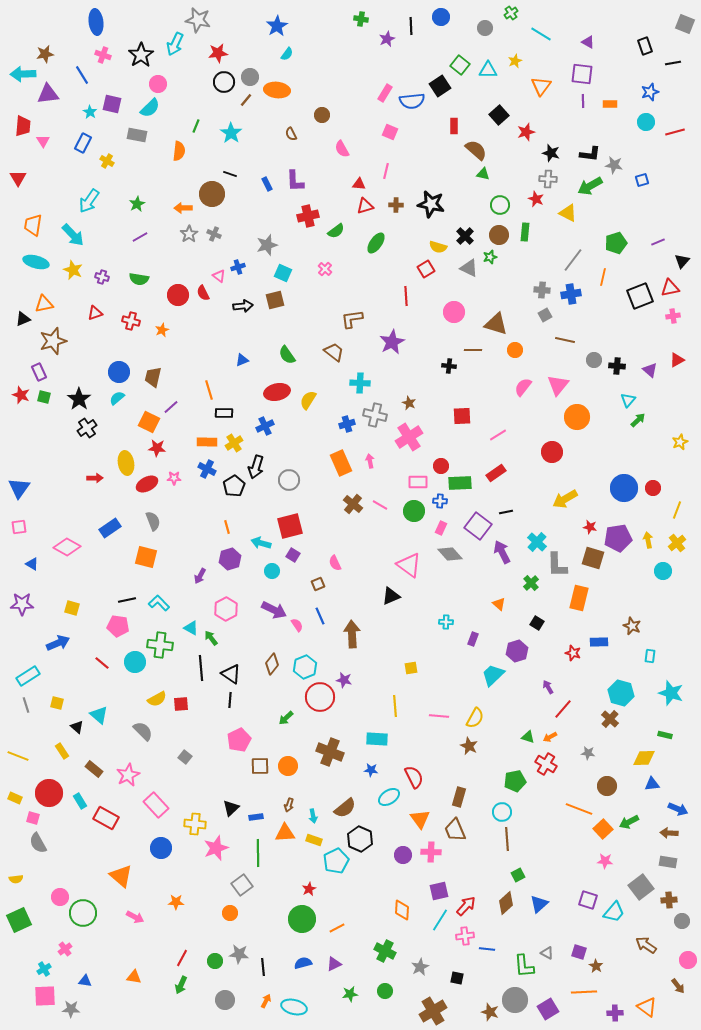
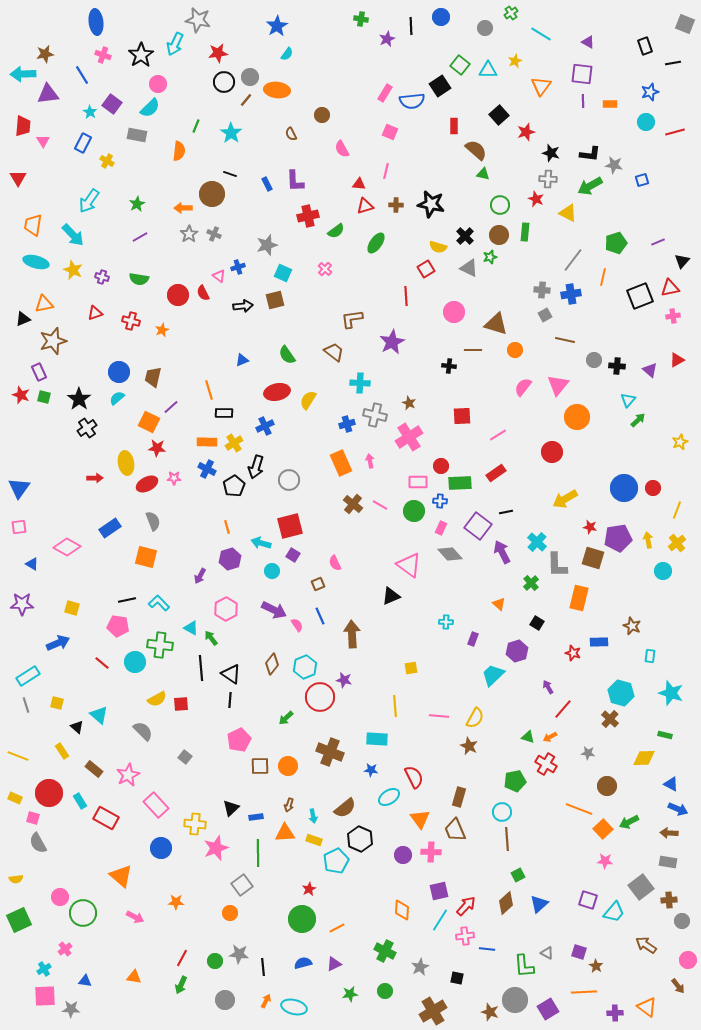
purple square at (112, 104): rotated 24 degrees clockwise
blue triangle at (652, 784): moved 19 px right; rotated 35 degrees clockwise
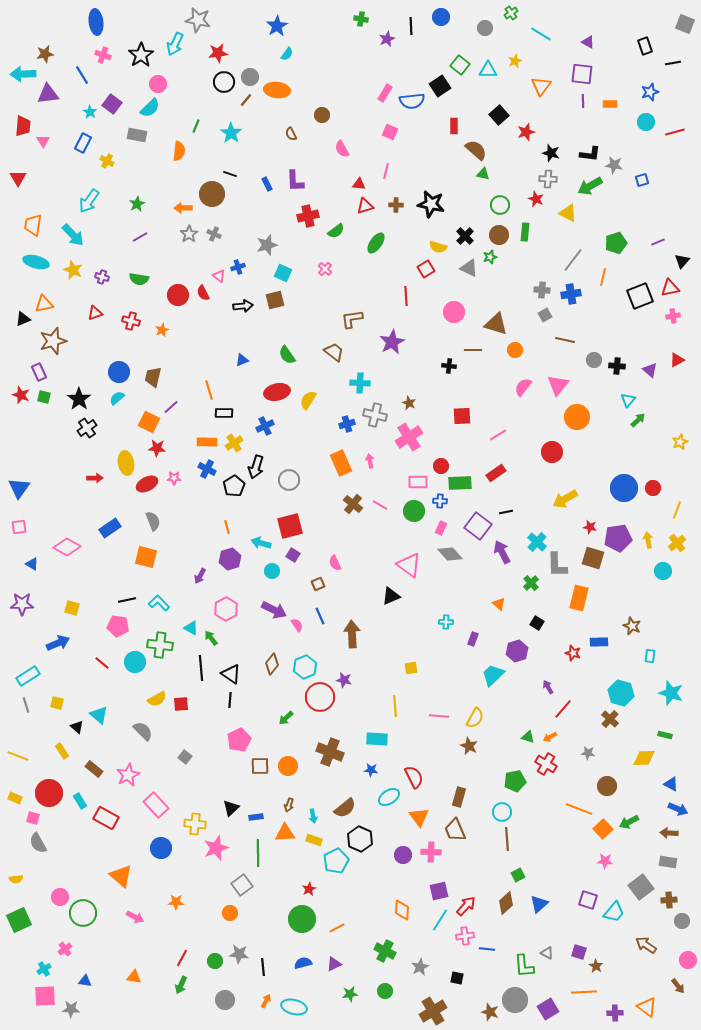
orange triangle at (420, 819): moved 1 px left, 2 px up
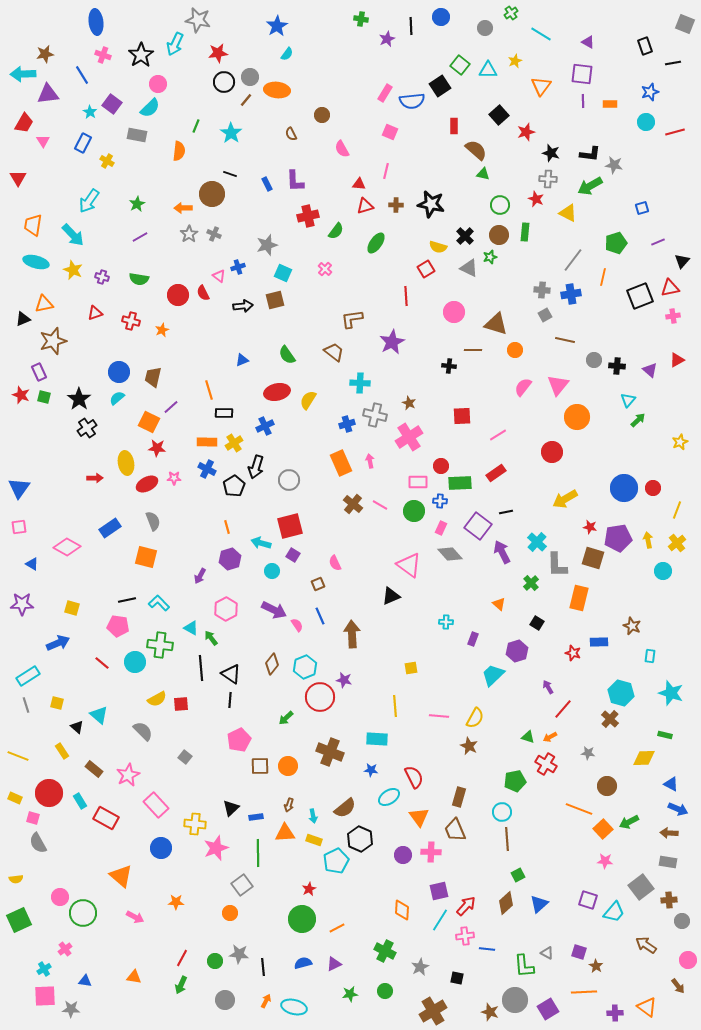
red trapezoid at (23, 126): moved 1 px right, 3 px up; rotated 25 degrees clockwise
blue square at (642, 180): moved 28 px down
green semicircle at (336, 231): rotated 18 degrees counterclockwise
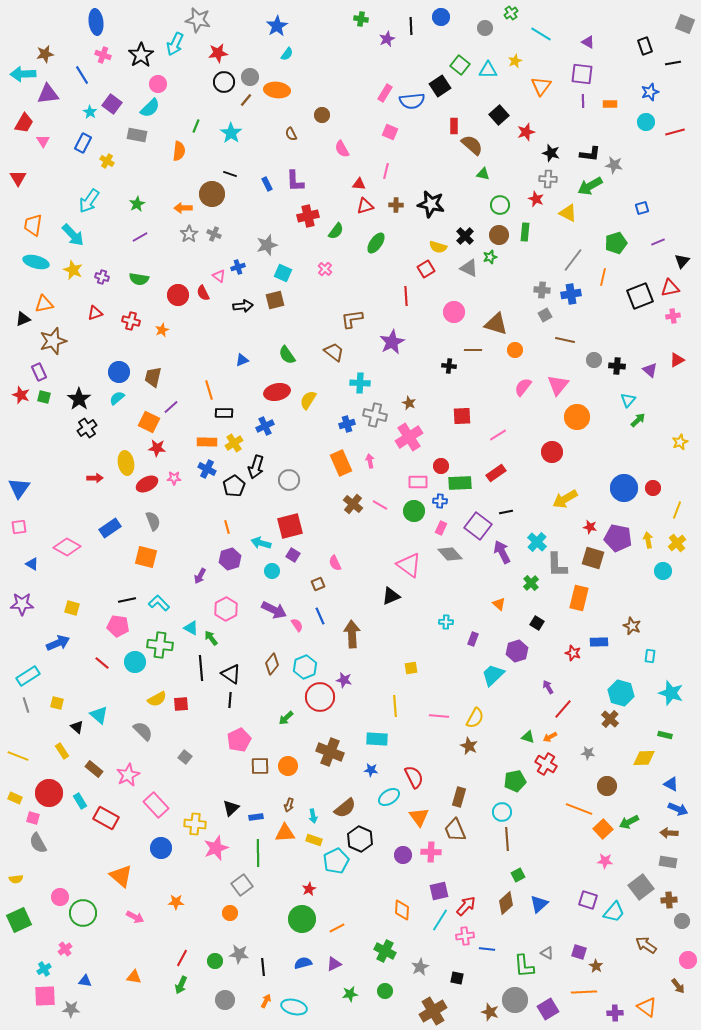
brown semicircle at (476, 150): moved 4 px left, 5 px up
purple pentagon at (618, 538): rotated 20 degrees clockwise
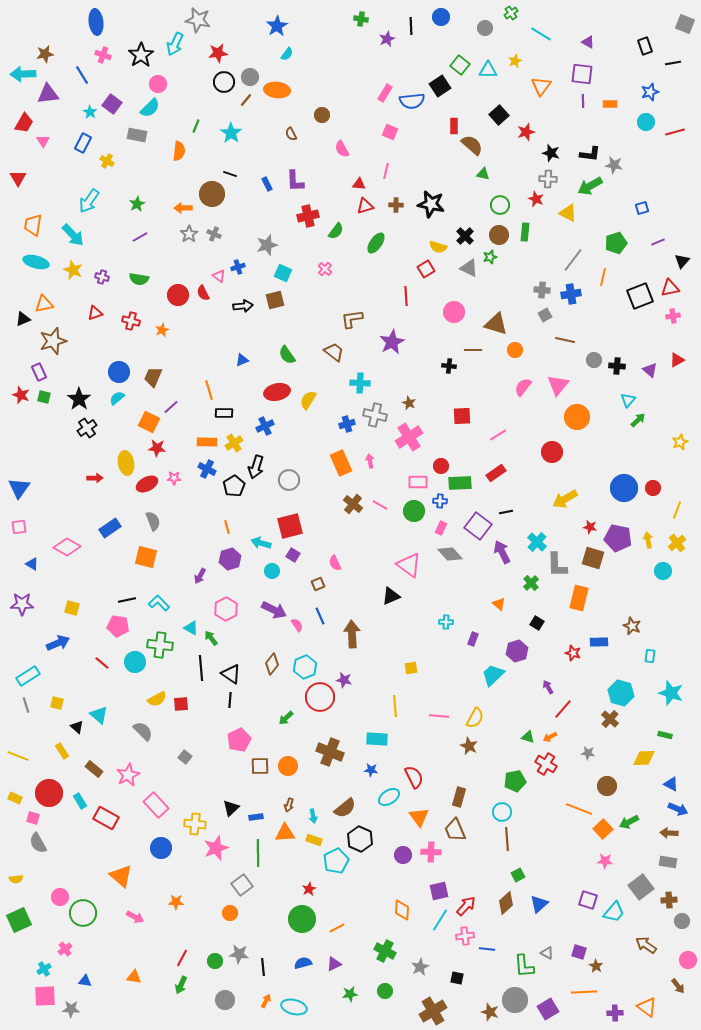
brown trapezoid at (153, 377): rotated 10 degrees clockwise
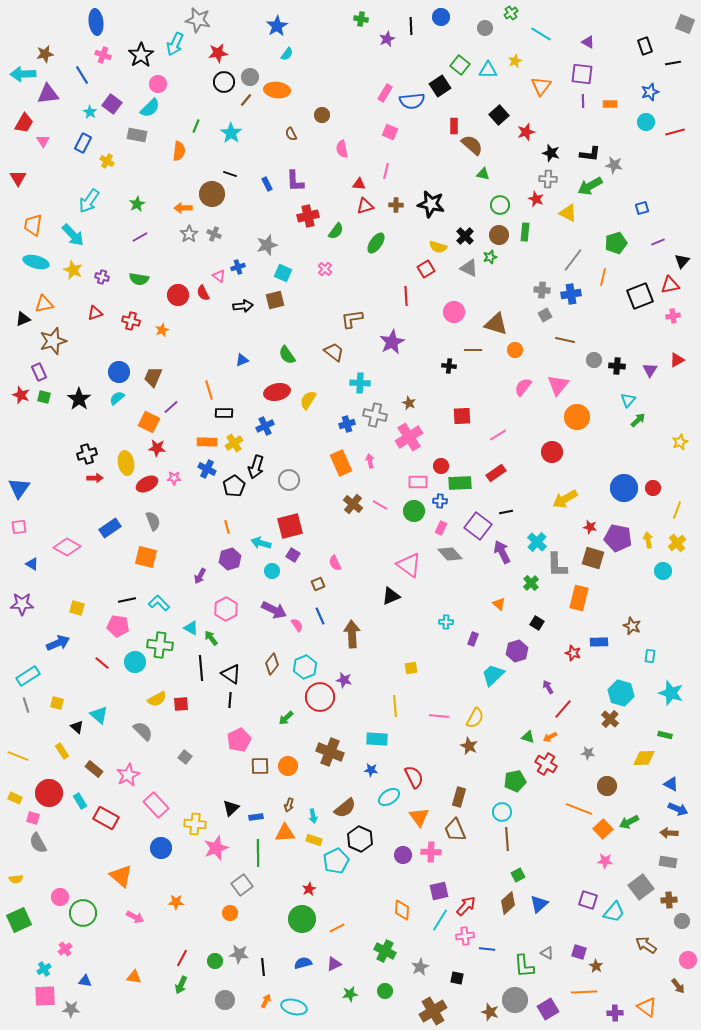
pink semicircle at (342, 149): rotated 18 degrees clockwise
red triangle at (670, 288): moved 3 px up
purple triangle at (650, 370): rotated 21 degrees clockwise
black cross at (87, 428): moved 26 px down; rotated 18 degrees clockwise
yellow square at (72, 608): moved 5 px right
brown diamond at (506, 903): moved 2 px right
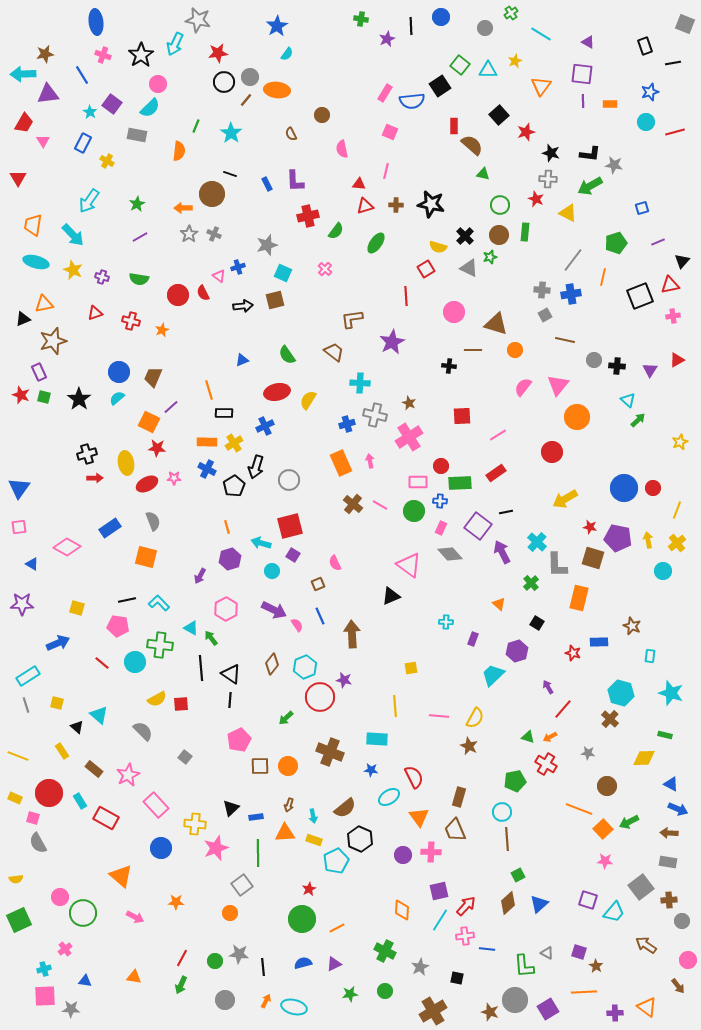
cyan triangle at (628, 400): rotated 28 degrees counterclockwise
cyan cross at (44, 969): rotated 16 degrees clockwise
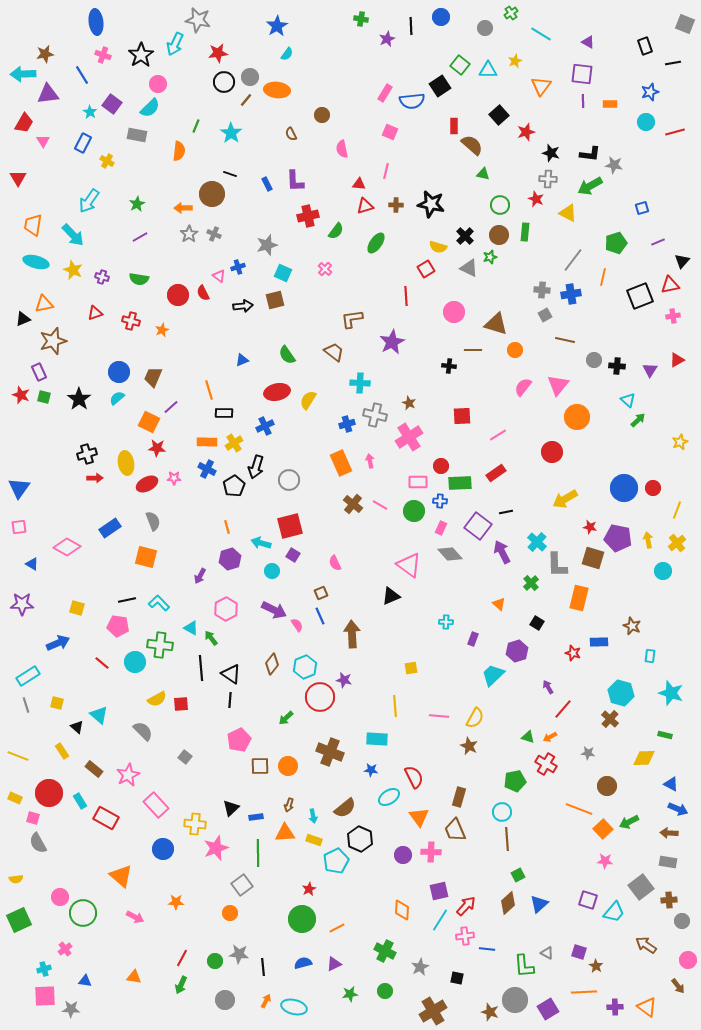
brown square at (318, 584): moved 3 px right, 9 px down
blue circle at (161, 848): moved 2 px right, 1 px down
purple cross at (615, 1013): moved 6 px up
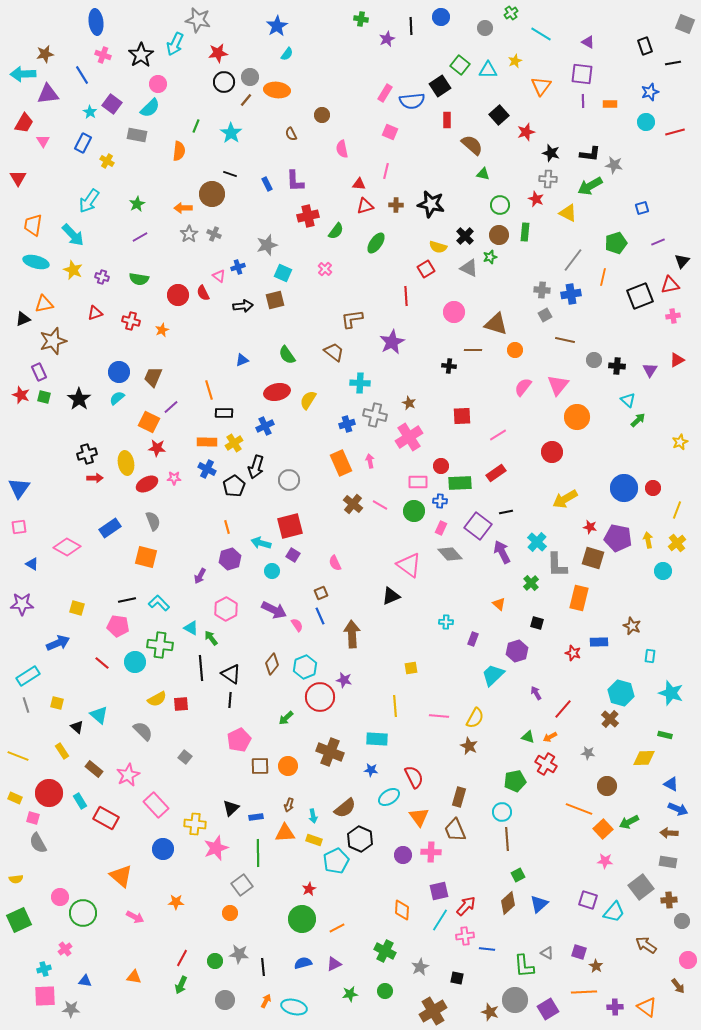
red rectangle at (454, 126): moved 7 px left, 6 px up
black square at (537, 623): rotated 16 degrees counterclockwise
purple arrow at (548, 687): moved 12 px left, 6 px down
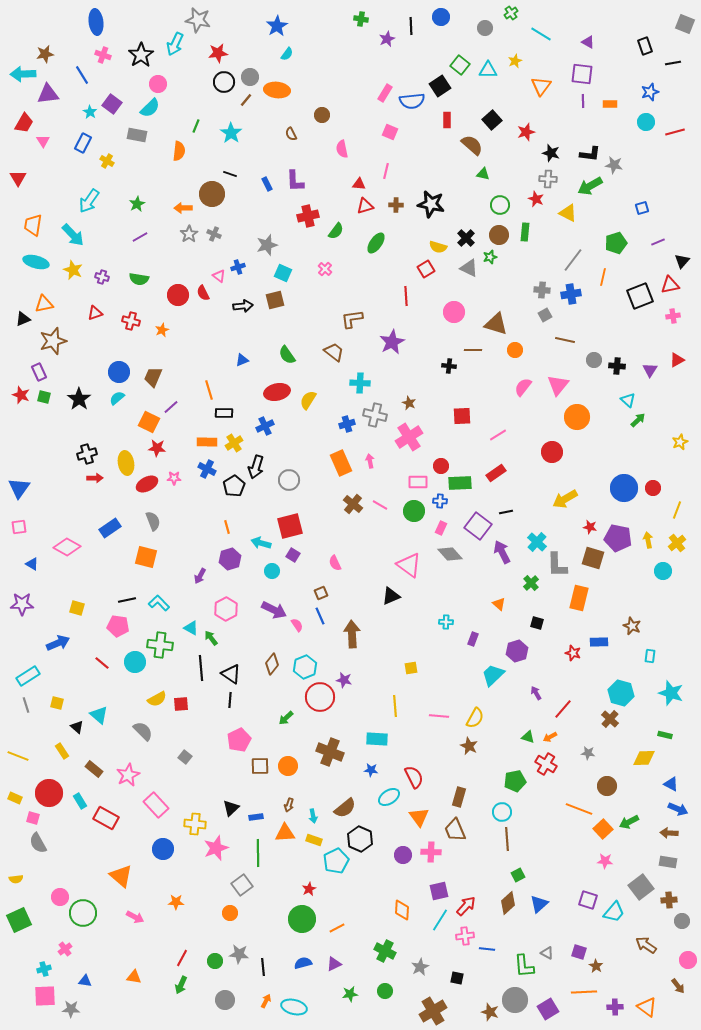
black square at (499, 115): moved 7 px left, 5 px down
black cross at (465, 236): moved 1 px right, 2 px down
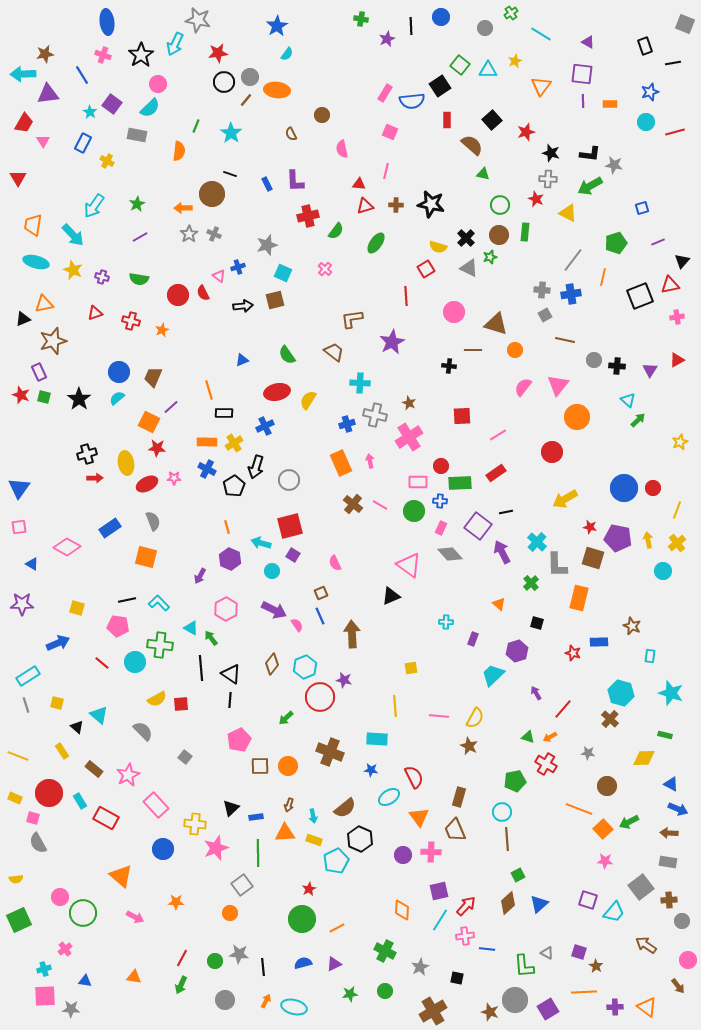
blue ellipse at (96, 22): moved 11 px right
cyan arrow at (89, 201): moved 5 px right, 5 px down
pink cross at (673, 316): moved 4 px right, 1 px down
purple hexagon at (230, 559): rotated 20 degrees counterclockwise
